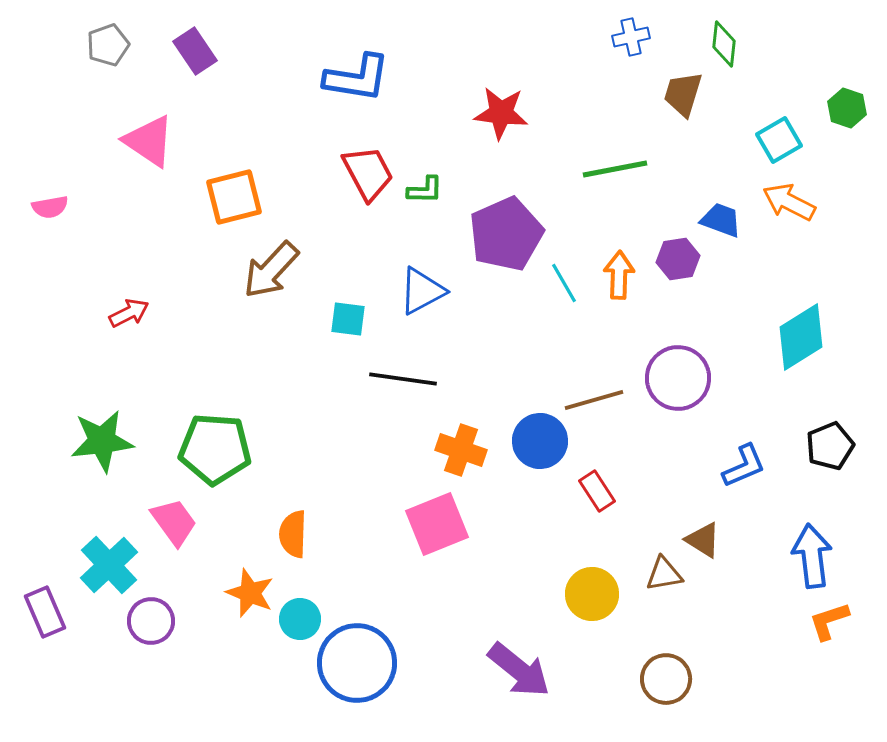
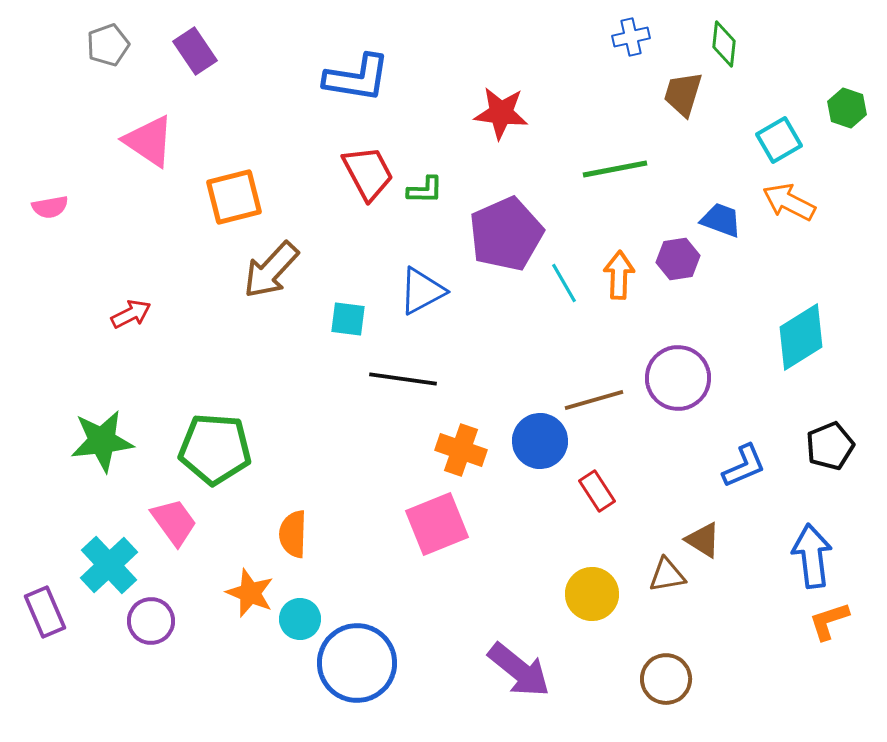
red arrow at (129, 313): moved 2 px right, 1 px down
brown triangle at (664, 574): moved 3 px right, 1 px down
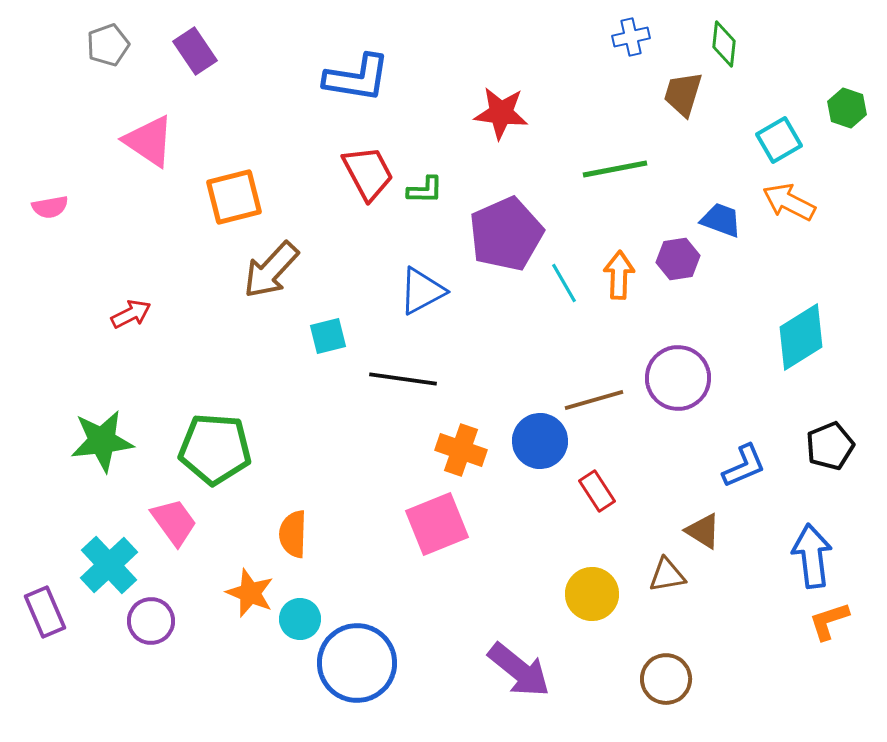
cyan square at (348, 319): moved 20 px left, 17 px down; rotated 21 degrees counterclockwise
brown triangle at (703, 540): moved 9 px up
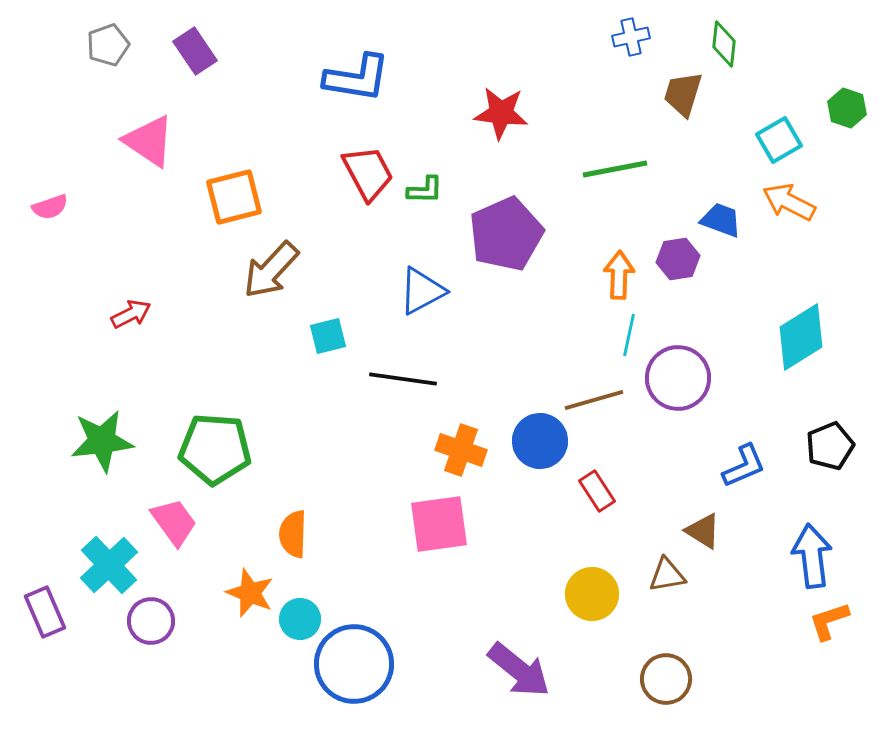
pink semicircle at (50, 207): rotated 9 degrees counterclockwise
cyan line at (564, 283): moved 65 px right, 52 px down; rotated 42 degrees clockwise
pink square at (437, 524): moved 2 px right; rotated 14 degrees clockwise
blue circle at (357, 663): moved 3 px left, 1 px down
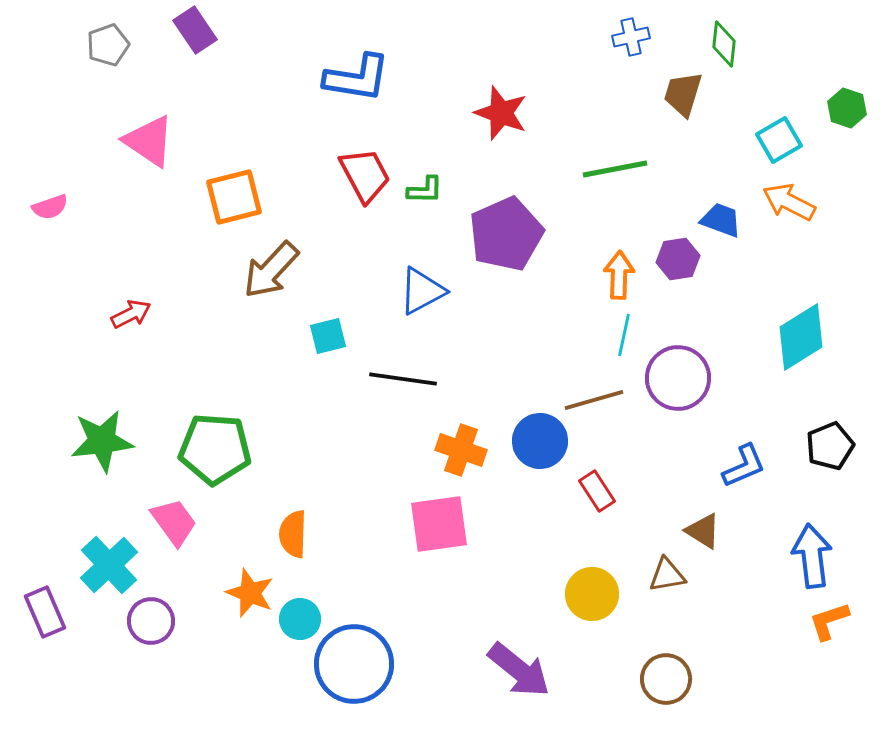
purple rectangle at (195, 51): moved 21 px up
red star at (501, 113): rotated 14 degrees clockwise
red trapezoid at (368, 173): moved 3 px left, 2 px down
cyan line at (629, 335): moved 5 px left
